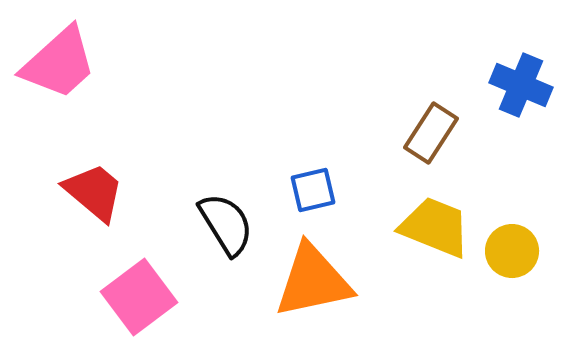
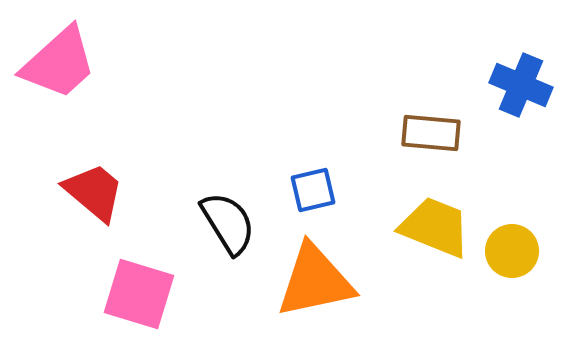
brown rectangle: rotated 62 degrees clockwise
black semicircle: moved 2 px right, 1 px up
orange triangle: moved 2 px right
pink square: moved 3 px up; rotated 36 degrees counterclockwise
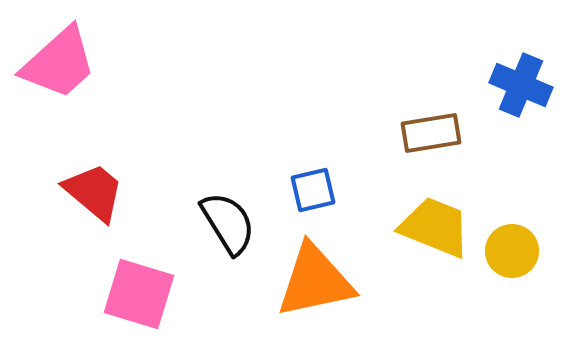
brown rectangle: rotated 14 degrees counterclockwise
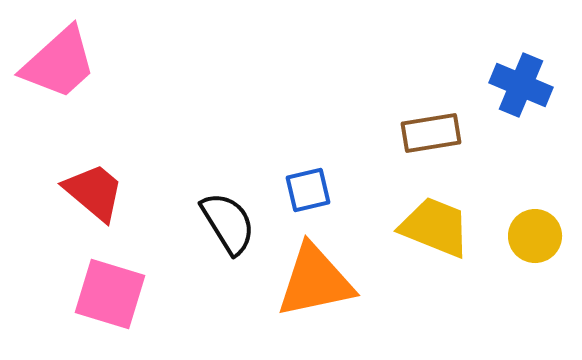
blue square: moved 5 px left
yellow circle: moved 23 px right, 15 px up
pink square: moved 29 px left
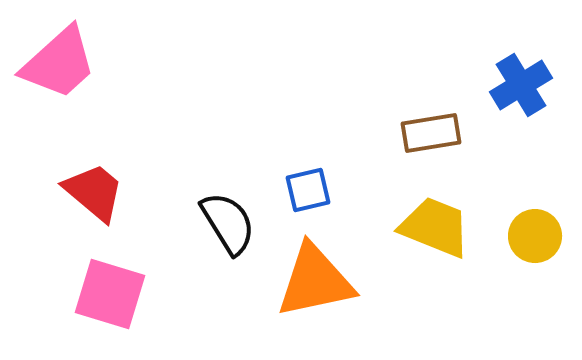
blue cross: rotated 36 degrees clockwise
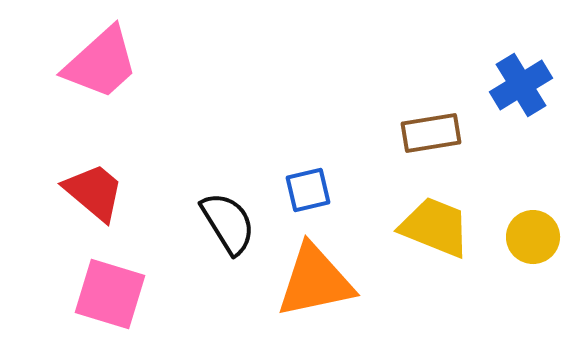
pink trapezoid: moved 42 px right
yellow circle: moved 2 px left, 1 px down
